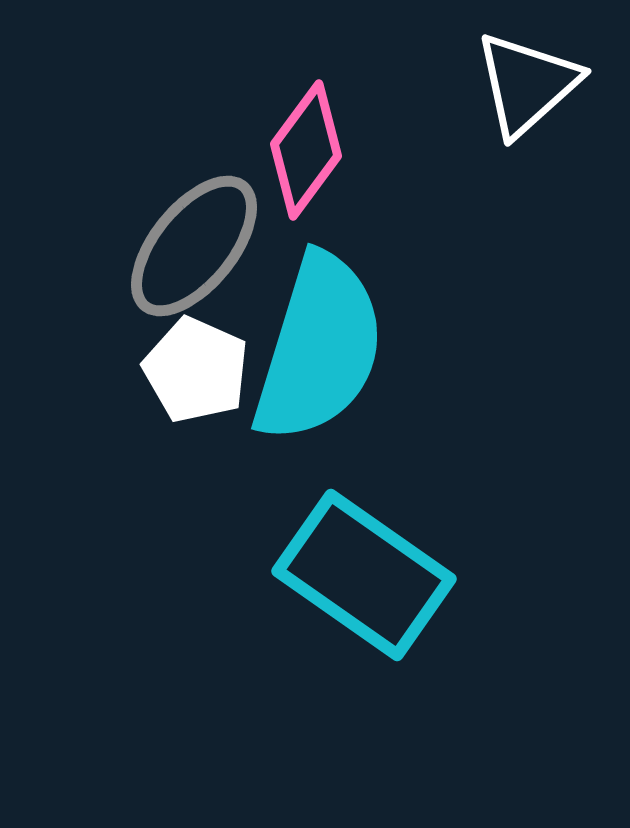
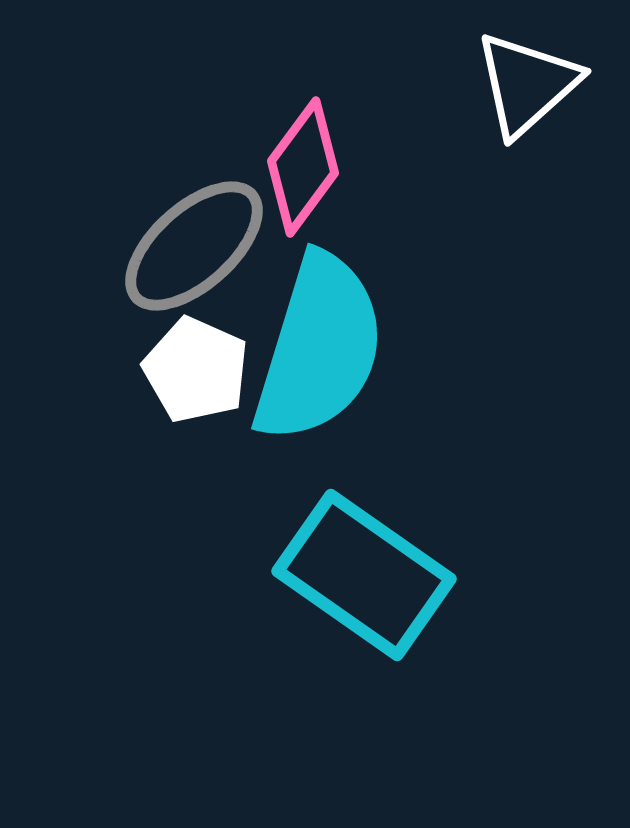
pink diamond: moved 3 px left, 17 px down
gray ellipse: rotated 9 degrees clockwise
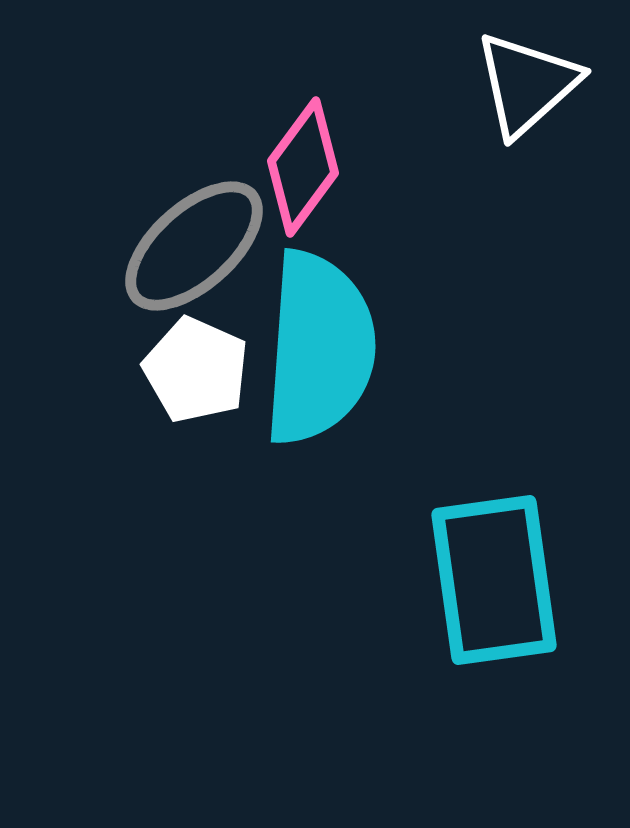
cyan semicircle: rotated 13 degrees counterclockwise
cyan rectangle: moved 130 px right, 5 px down; rotated 47 degrees clockwise
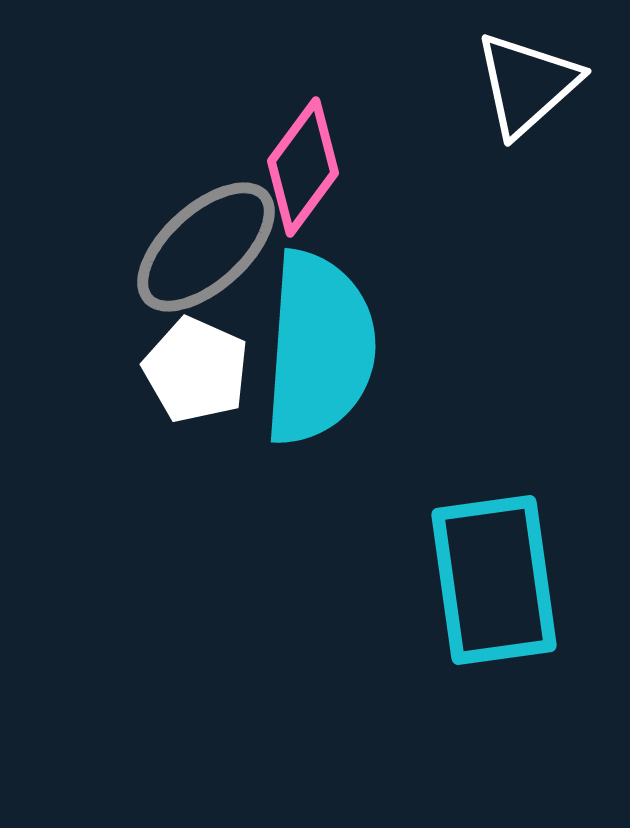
gray ellipse: moved 12 px right, 1 px down
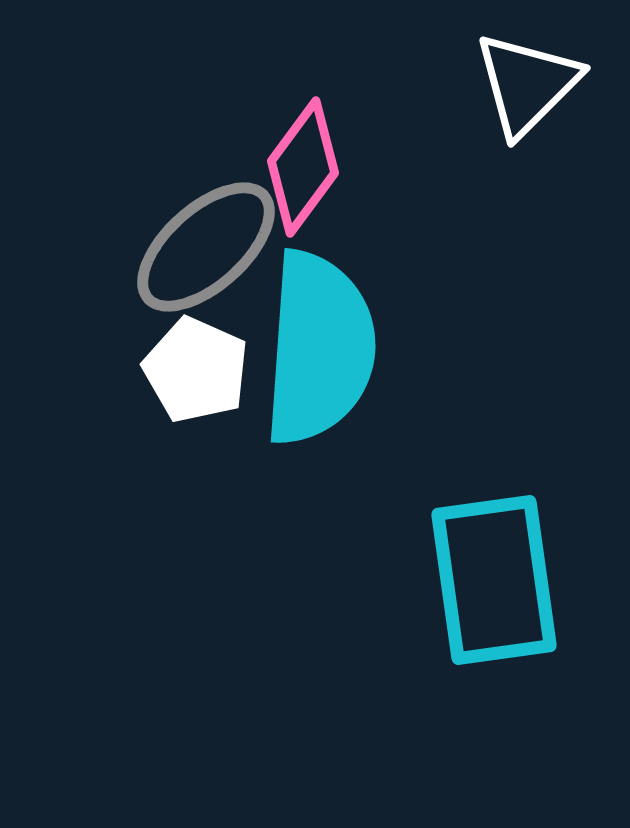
white triangle: rotated 3 degrees counterclockwise
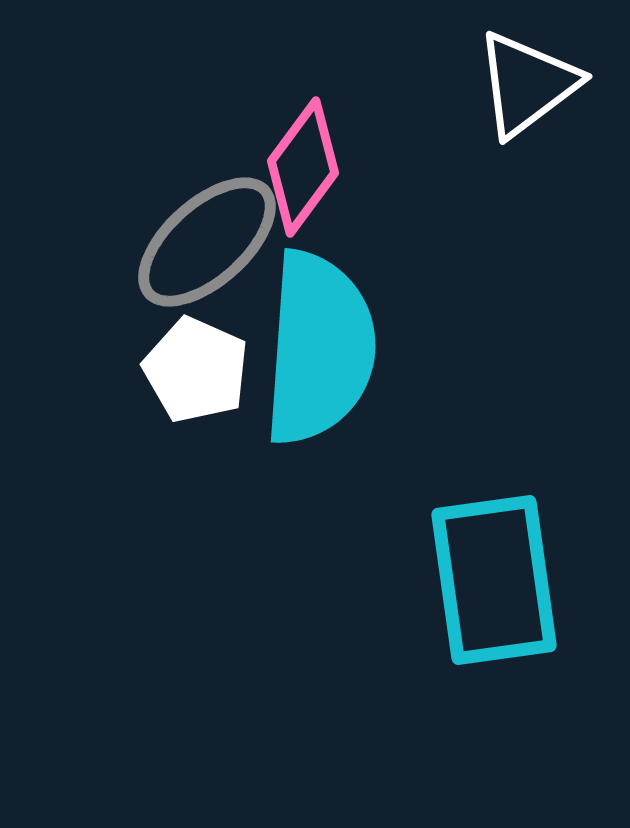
white triangle: rotated 8 degrees clockwise
gray ellipse: moved 1 px right, 5 px up
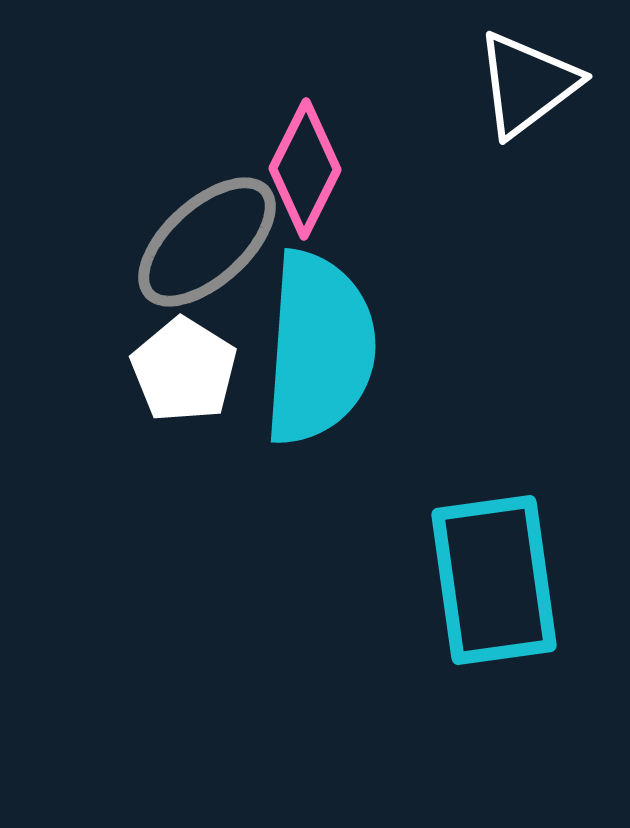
pink diamond: moved 2 px right, 2 px down; rotated 10 degrees counterclockwise
white pentagon: moved 12 px left; rotated 8 degrees clockwise
